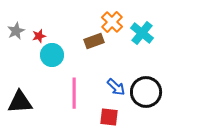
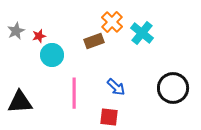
black circle: moved 27 px right, 4 px up
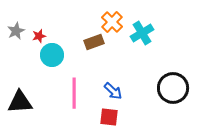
cyan cross: rotated 20 degrees clockwise
brown rectangle: moved 1 px down
blue arrow: moved 3 px left, 4 px down
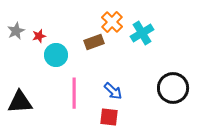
cyan circle: moved 4 px right
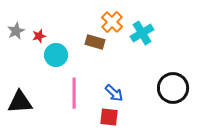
brown rectangle: moved 1 px right; rotated 36 degrees clockwise
blue arrow: moved 1 px right, 2 px down
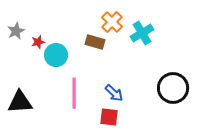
red star: moved 1 px left, 6 px down
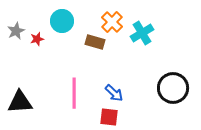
red star: moved 1 px left, 3 px up
cyan circle: moved 6 px right, 34 px up
